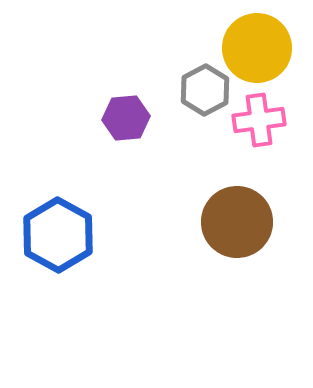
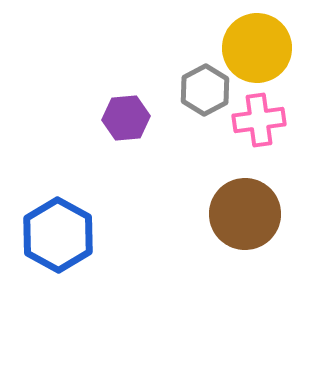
brown circle: moved 8 px right, 8 px up
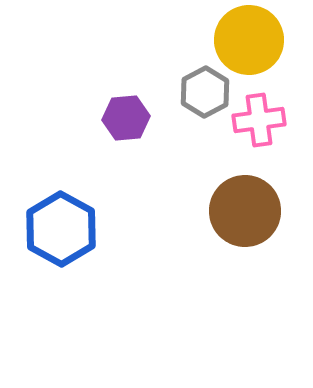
yellow circle: moved 8 px left, 8 px up
gray hexagon: moved 2 px down
brown circle: moved 3 px up
blue hexagon: moved 3 px right, 6 px up
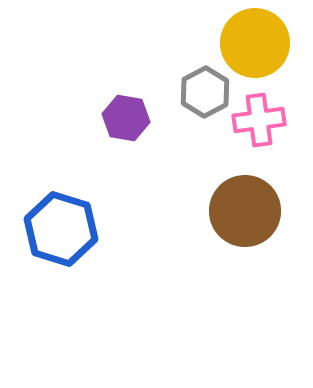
yellow circle: moved 6 px right, 3 px down
purple hexagon: rotated 15 degrees clockwise
blue hexagon: rotated 12 degrees counterclockwise
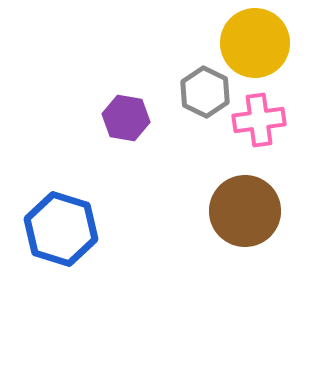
gray hexagon: rotated 6 degrees counterclockwise
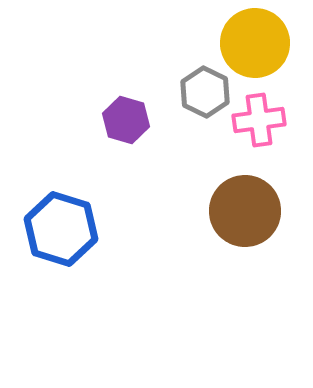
purple hexagon: moved 2 px down; rotated 6 degrees clockwise
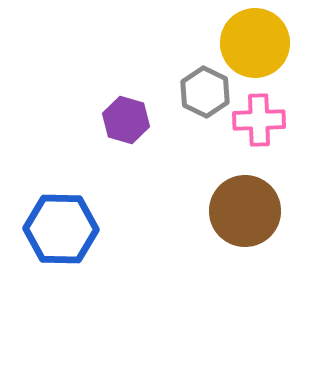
pink cross: rotated 6 degrees clockwise
blue hexagon: rotated 16 degrees counterclockwise
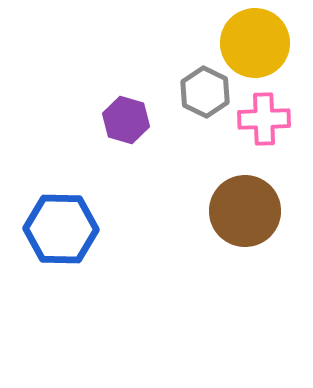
pink cross: moved 5 px right, 1 px up
